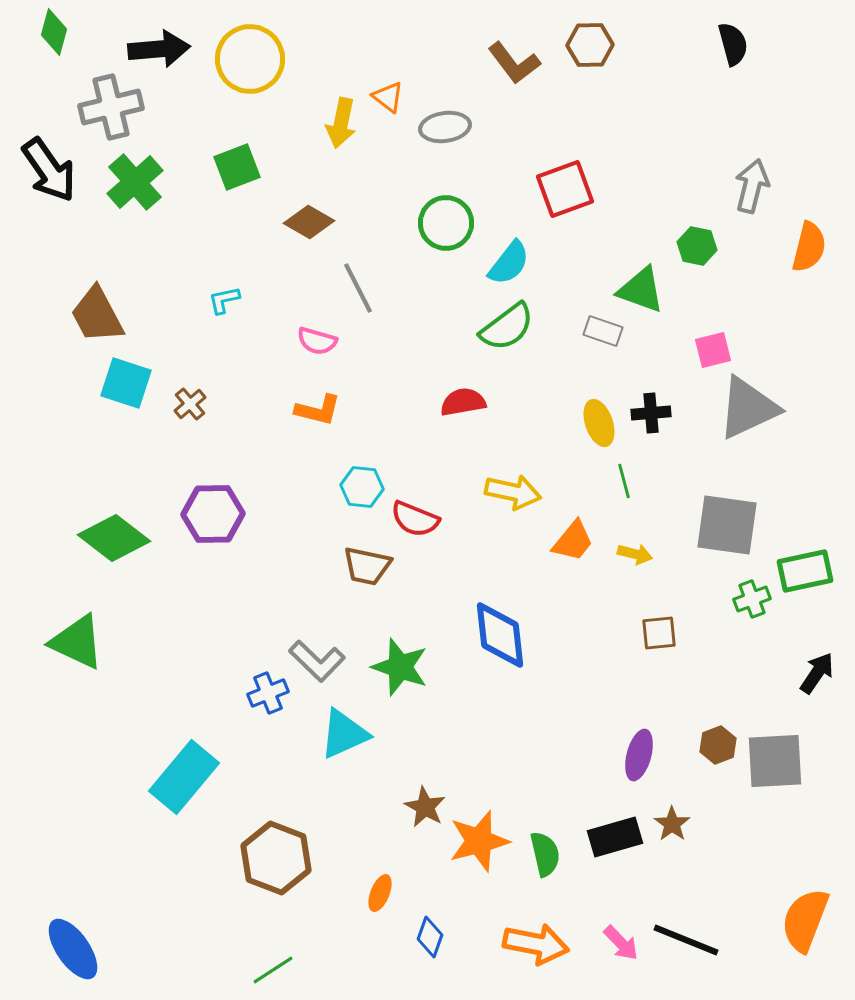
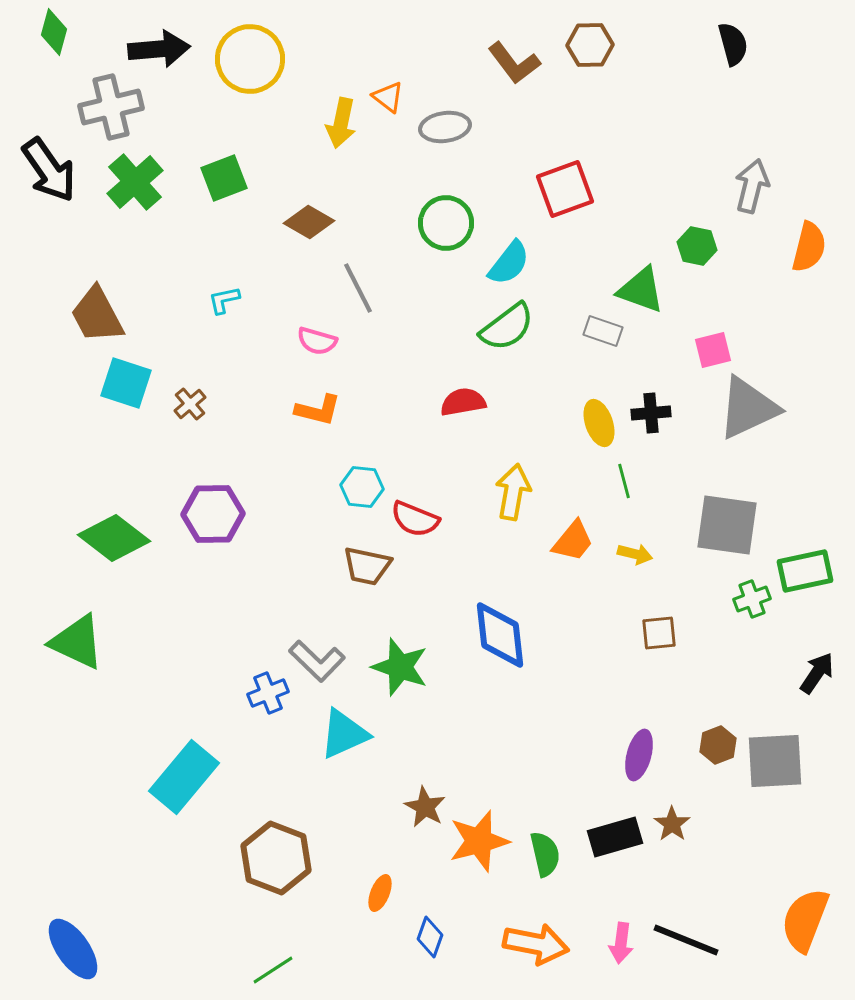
green square at (237, 167): moved 13 px left, 11 px down
yellow arrow at (513, 492): rotated 92 degrees counterclockwise
pink arrow at (621, 943): rotated 51 degrees clockwise
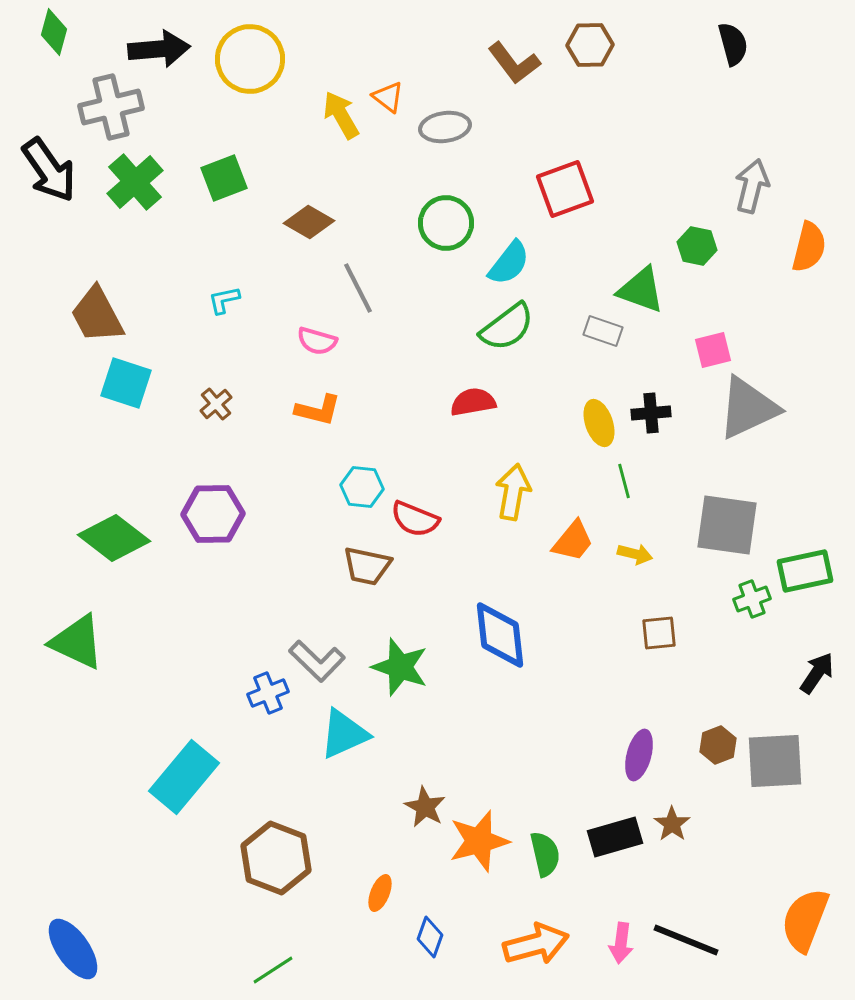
yellow arrow at (341, 123): moved 8 px up; rotated 138 degrees clockwise
red semicircle at (463, 402): moved 10 px right
brown cross at (190, 404): moved 26 px right
orange arrow at (536, 944): rotated 26 degrees counterclockwise
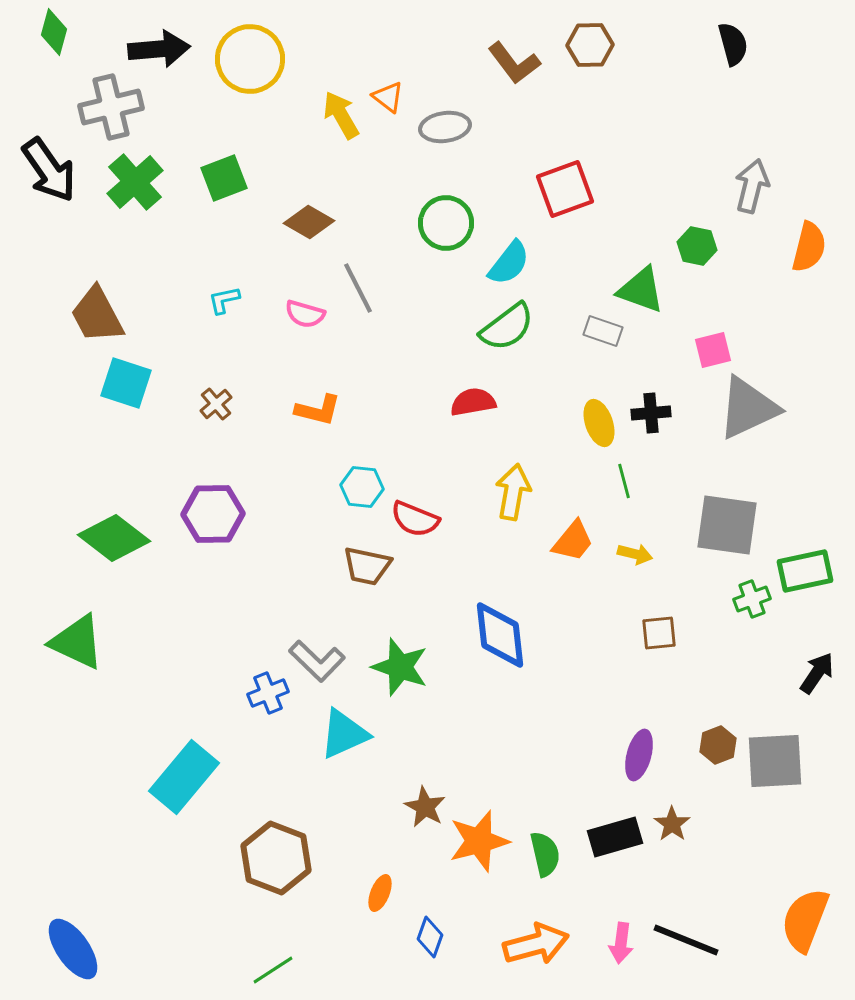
pink semicircle at (317, 341): moved 12 px left, 27 px up
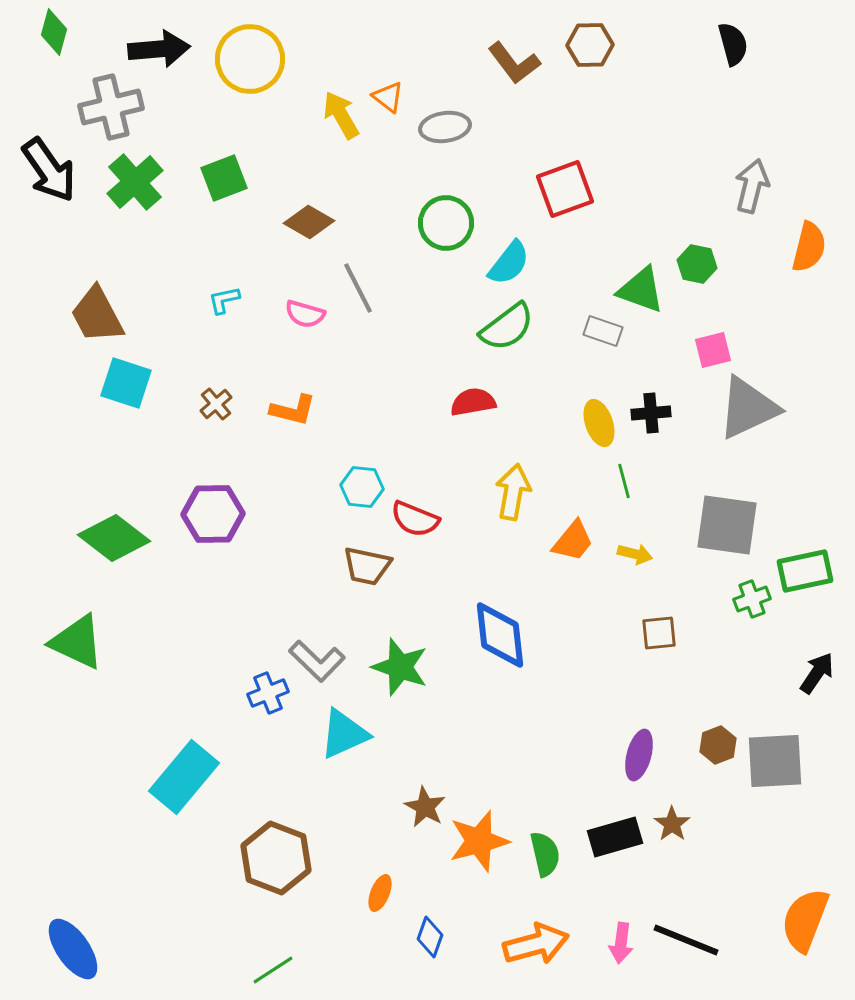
green hexagon at (697, 246): moved 18 px down
orange L-shape at (318, 410): moved 25 px left
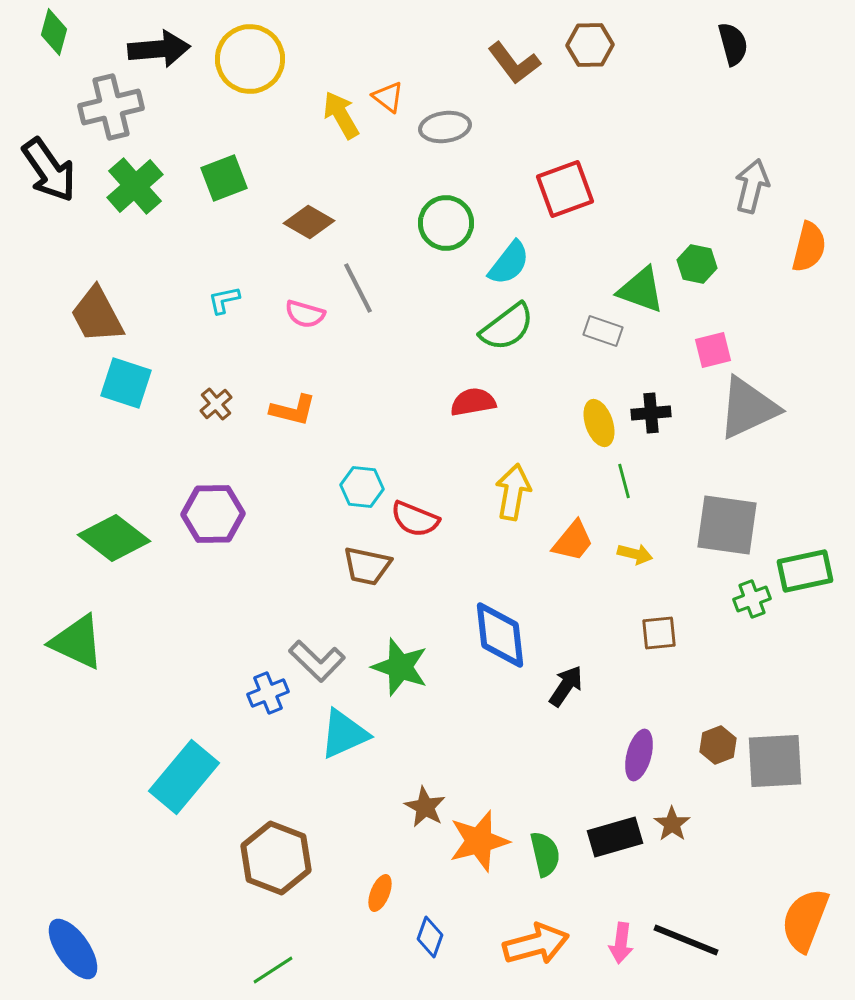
green cross at (135, 182): moved 4 px down
black arrow at (817, 673): moved 251 px left, 13 px down
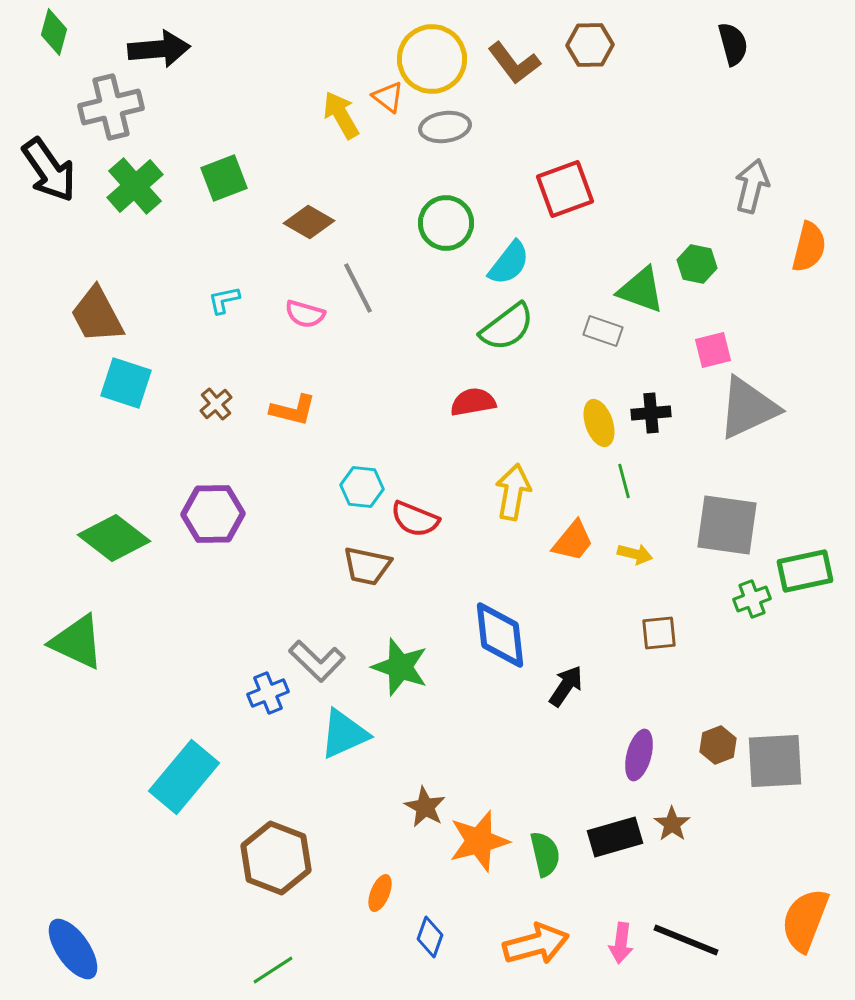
yellow circle at (250, 59): moved 182 px right
